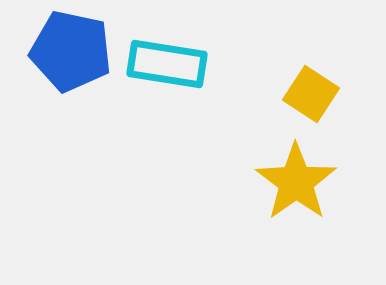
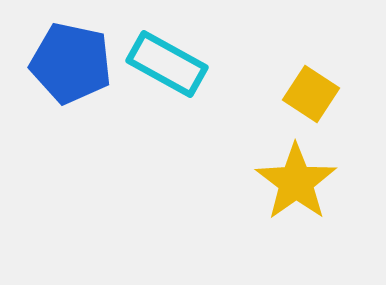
blue pentagon: moved 12 px down
cyan rectangle: rotated 20 degrees clockwise
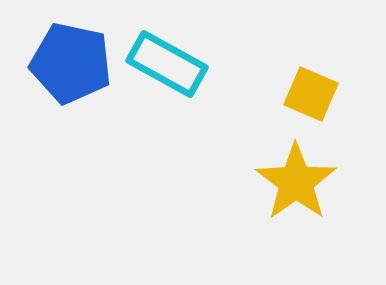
yellow square: rotated 10 degrees counterclockwise
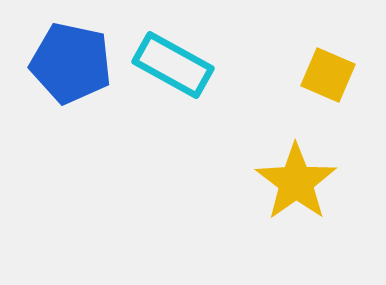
cyan rectangle: moved 6 px right, 1 px down
yellow square: moved 17 px right, 19 px up
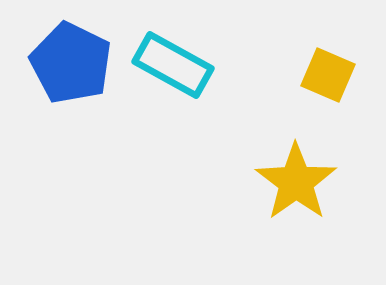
blue pentagon: rotated 14 degrees clockwise
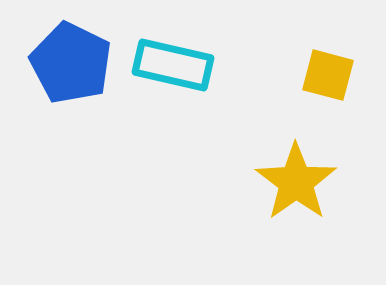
cyan rectangle: rotated 16 degrees counterclockwise
yellow square: rotated 8 degrees counterclockwise
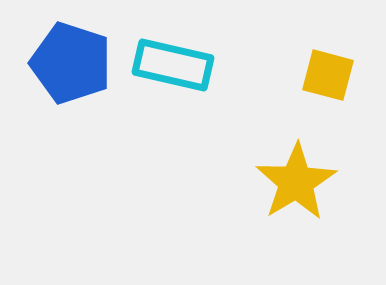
blue pentagon: rotated 8 degrees counterclockwise
yellow star: rotated 4 degrees clockwise
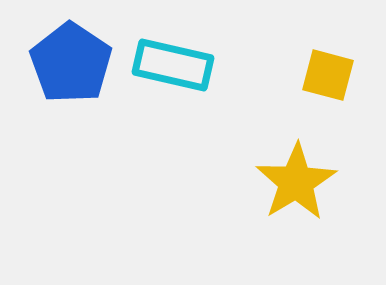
blue pentagon: rotated 16 degrees clockwise
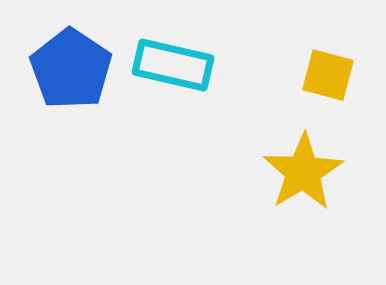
blue pentagon: moved 6 px down
yellow star: moved 7 px right, 10 px up
